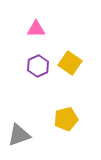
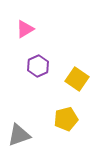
pink triangle: moved 11 px left; rotated 30 degrees counterclockwise
yellow square: moved 7 px right, 16 px down
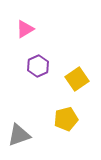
yellow square: rotated 20 degrees clockwise
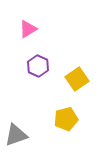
pink triangle: moved 3 px right
purple hexagon: rotated 10 degrees counterclockwise
gray triangle: moved 3 px left
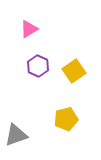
pink triangle: moved 1 px right
yellow square: moved 3 px left, 8 px up
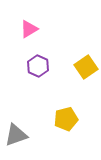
yellow square: moved 12 px right, 4 px up
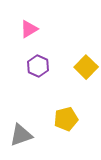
yellow square: rotated 10 degrees counterclockwise
gray triangle: moved 5 px right
